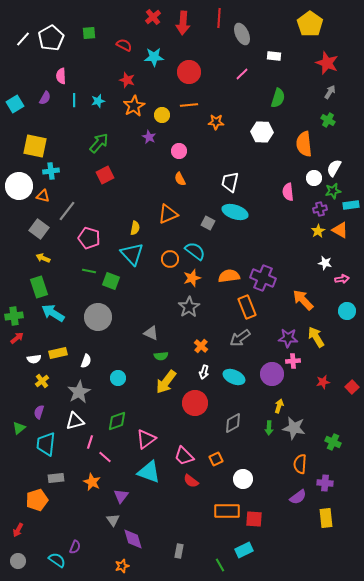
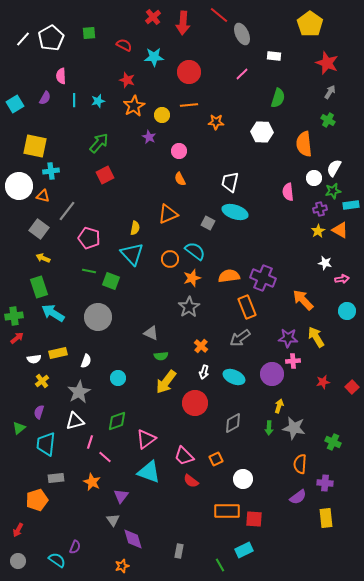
red line at (219, 18): moved 3 px up; rotated 54 degrees counterclockwise
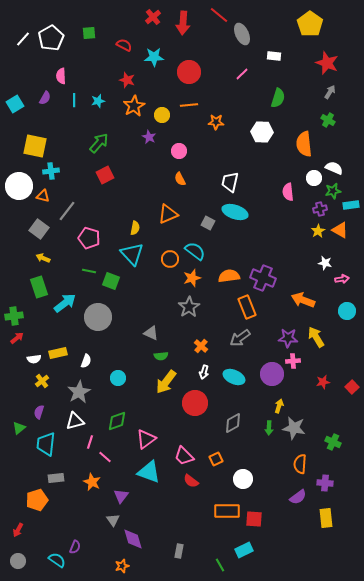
white semicircle at (334, 168): rotated 84 degrees clockwise
orange arrow at (303, 300): rotated 25 degrees counterclockwise
cyan arrow at (53, 313): moved 12 px right, 10 px up; rotated 110 degrees clockwise
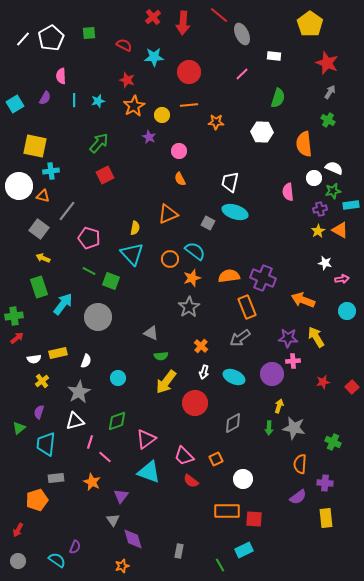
green line at (89, 271): rotated 16 degrees clockwise
cyan arrow at (65, 303): moved 2 px left, 1 px down; rotated 15 degrees counterclockwise
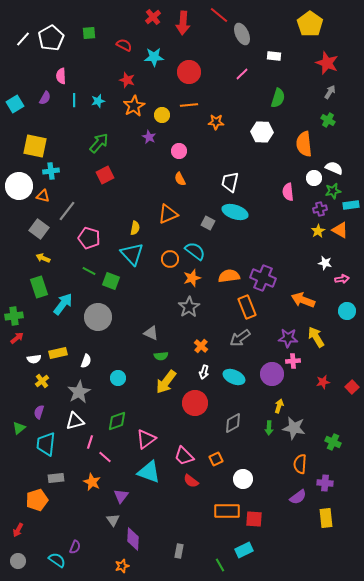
purple diamond at (133, 539): rotated 20 degrees clockwise
